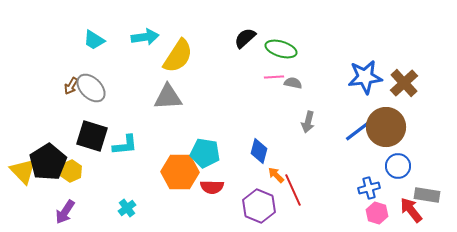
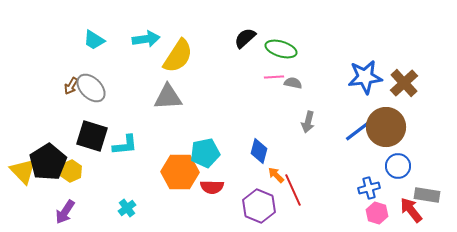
cyan arrow: moved 1 px right, 2 px down
cyan pentagon: rotated 20 degrees counterclockwise
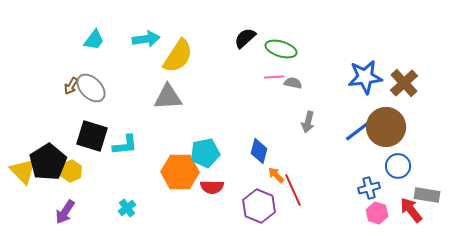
cyan trapezoid: rotated 85 degrees counterclockwise
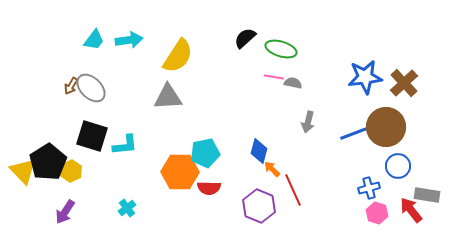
cyan arrow: moved 17 px left, 1 px down
pink line: rotated 12 degrees clockwise
blue line: moved 4 px left, 3 px down; rotated 16 degrees clockwise
orange arrow: moved 4 px left, 6 px up
red semicircle: moved 3 px left, 1 px down
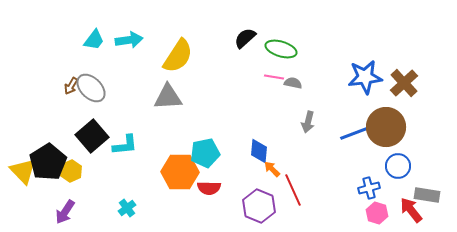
black square: rotated 32 degrees clockwise
blue diamond: rotated 10 degrees counterclockwise
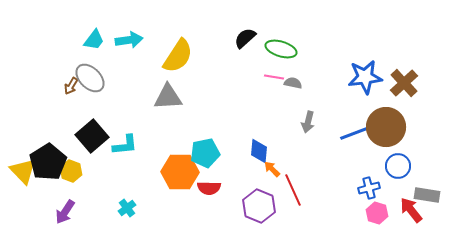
gray ellipse: moved 1 px left, 10 px up
yellow hexagon: rotated 15 degrees counterclockwise
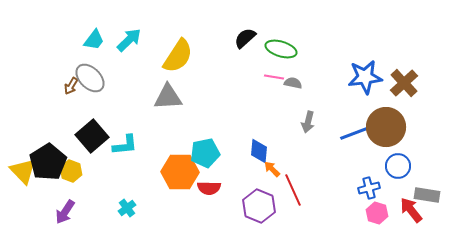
cyan arrow: rotated 36 degrees counterclockwise
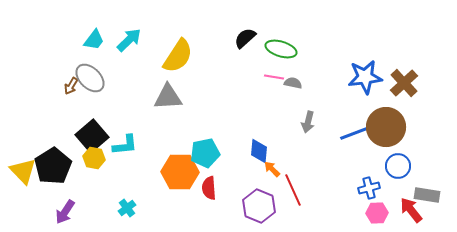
black pentagon: moved 5 px right, 4 px down
yellow hexagon: moved 23 px right, 13 px up; rotated 10 degrees counterclockwise
red semicircle: rotated 85 degrees clockwise
pink hexagon: rotated 20 degrees counterclockwise
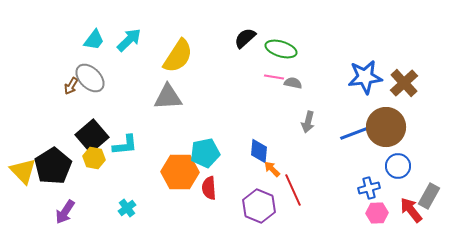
gray rectangle: moved 2 px right, 1 px down; rotated 70 degrees counterclockwise
